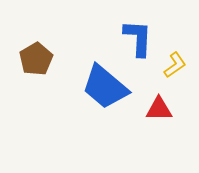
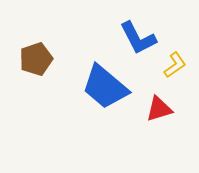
blue L-shape: rotated 150 degrees clockwise
brown pentagon: rotated 12 degrees clockwise
red triangle: rotated 16 degrees counterclockwise
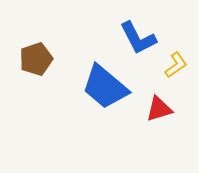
yellow L-shape: moved 1 px right
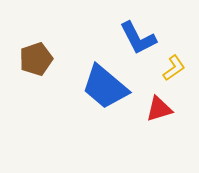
yellow L-shape: moved 2 px left, 3 px down
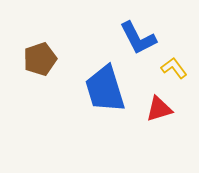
brown pentagon: moved 4 px right
yellow L-shape: rotated 92 degrees counterclockwise
blue trapezoid: moved 2 px down; rotated 33 degrees clockwise
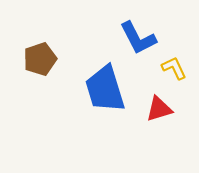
yellow L-shape: rotated 12 degrees clockwise
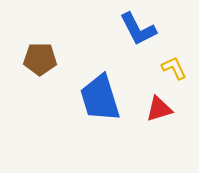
blue L-shape: moved 9 px up
brown pentagon: rotated 20 degrees clockwise
blue trapezoid: moved 5 px left, 9 px down
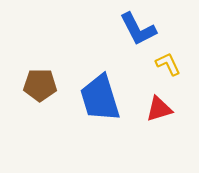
brown pentagon: moved 26 px down
yellow L-shape: moved 6 px left, 4 px up
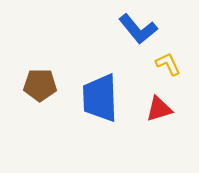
blue L-shape: rotated 12 degrees counterclockwise
blue trapezoid: rotated 15 degrees clockwise
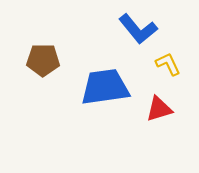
brown pentagon: moved 3 px right, 25 px up
blue trapezoid: moved 5 px right, 11 px up; rotated 84 degrees clockwise
